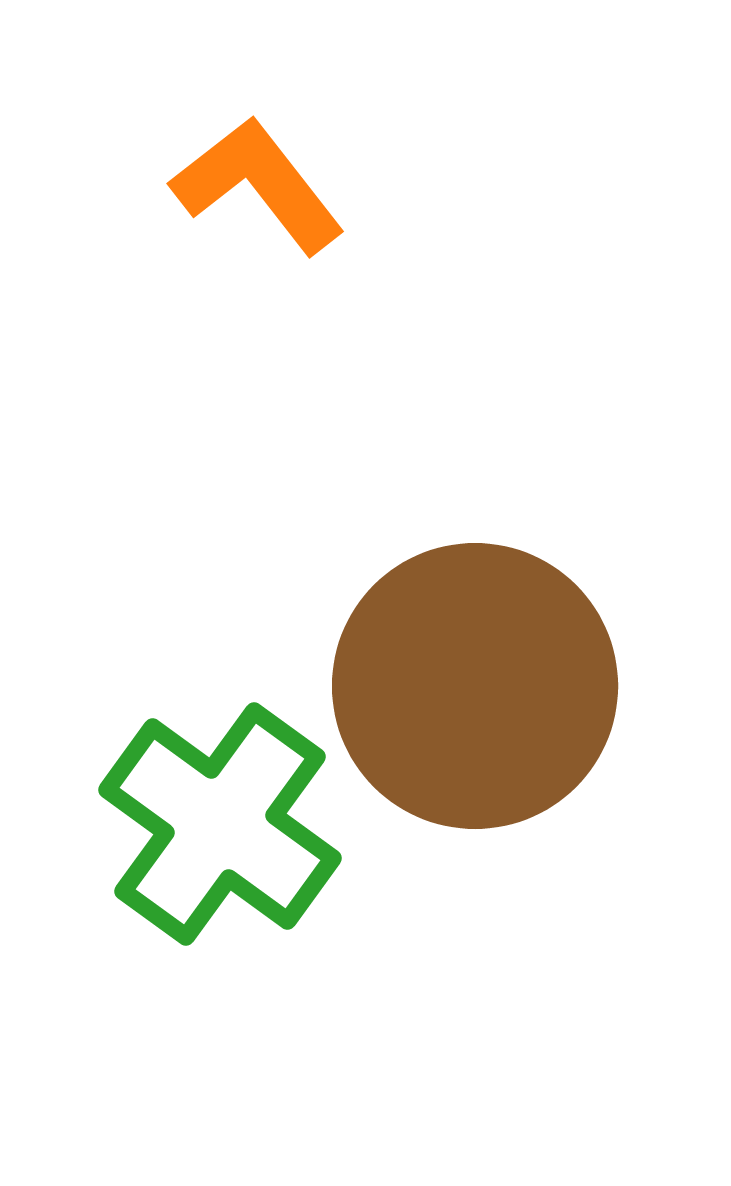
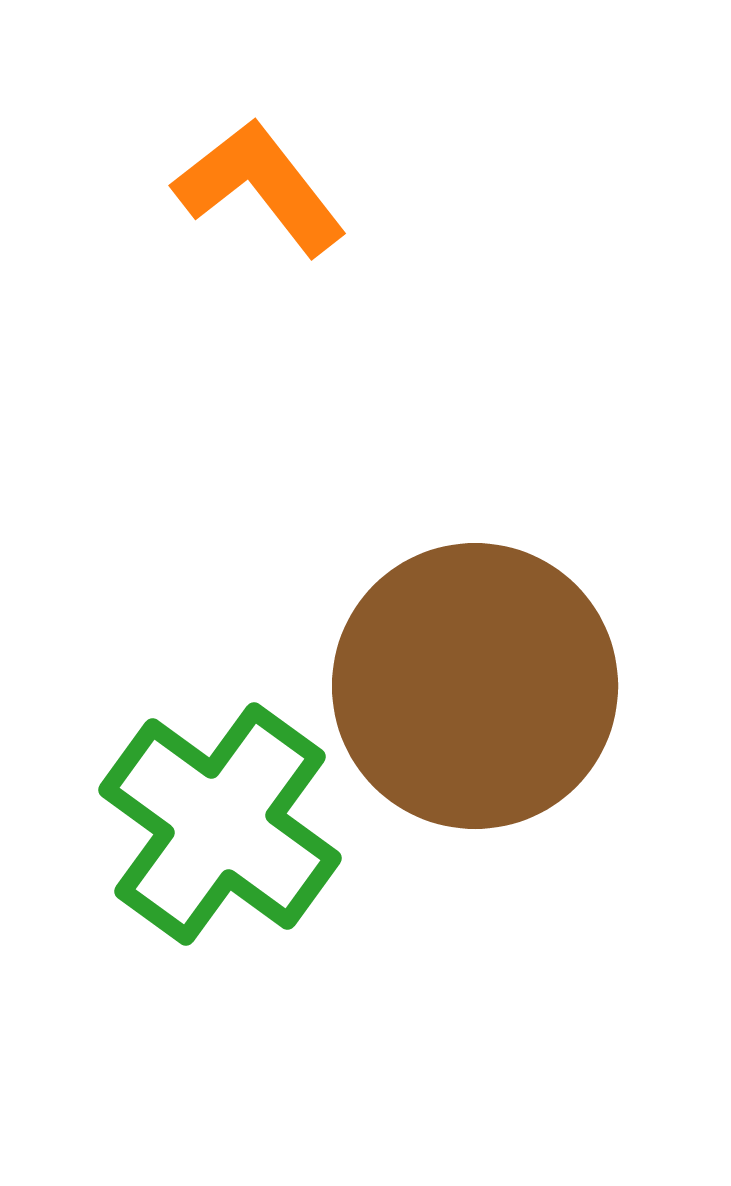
orange L-shape: moved 2 px right, 2 px down
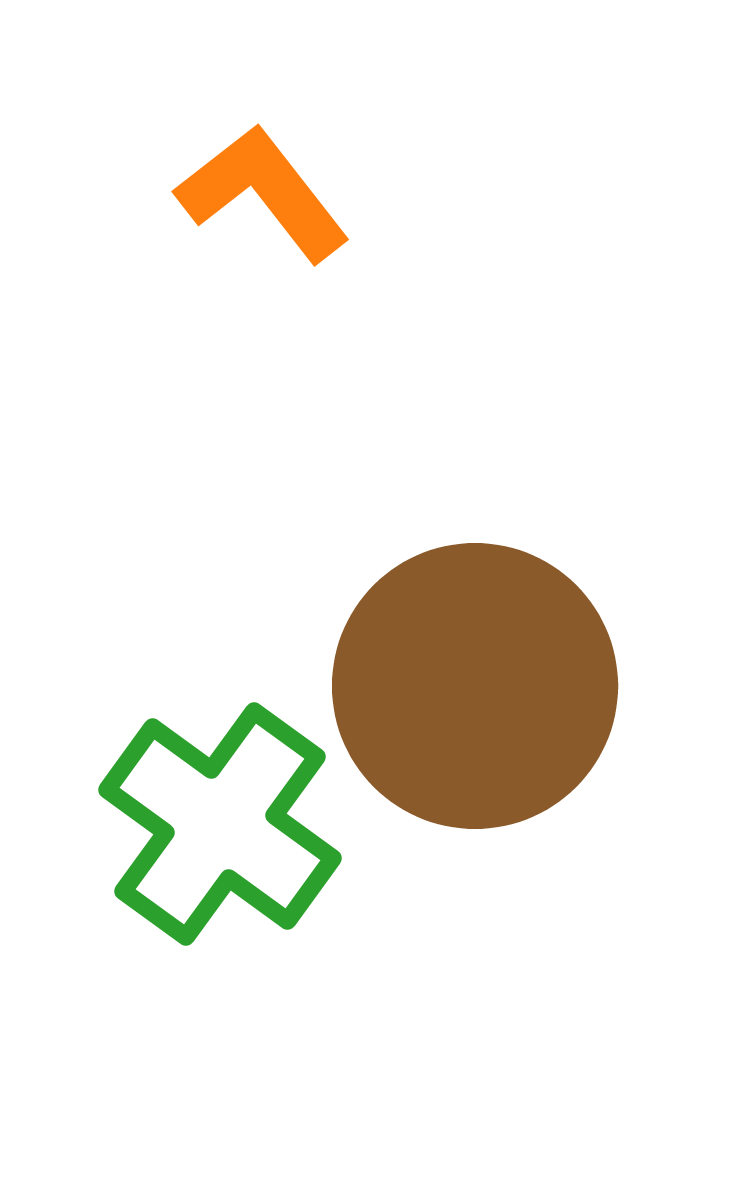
orange L-shape: moved 3 px right, 6 px down
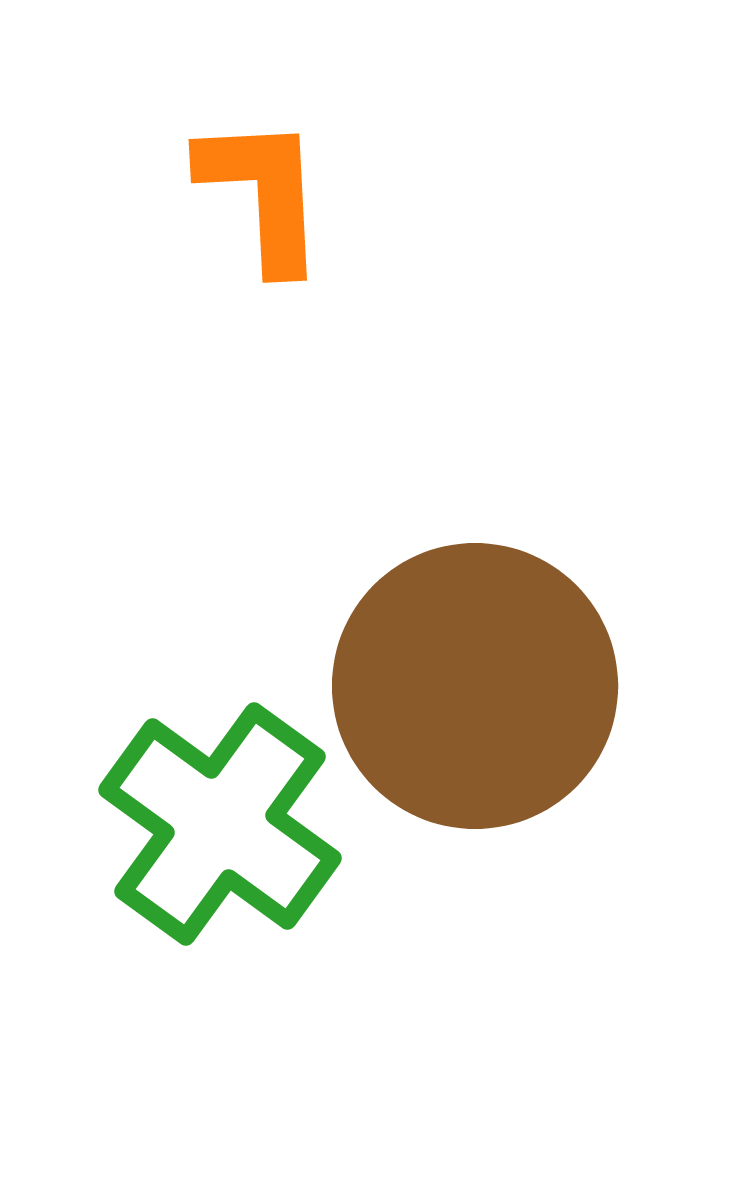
orange L-shape: rotated 35 degrees clockwise
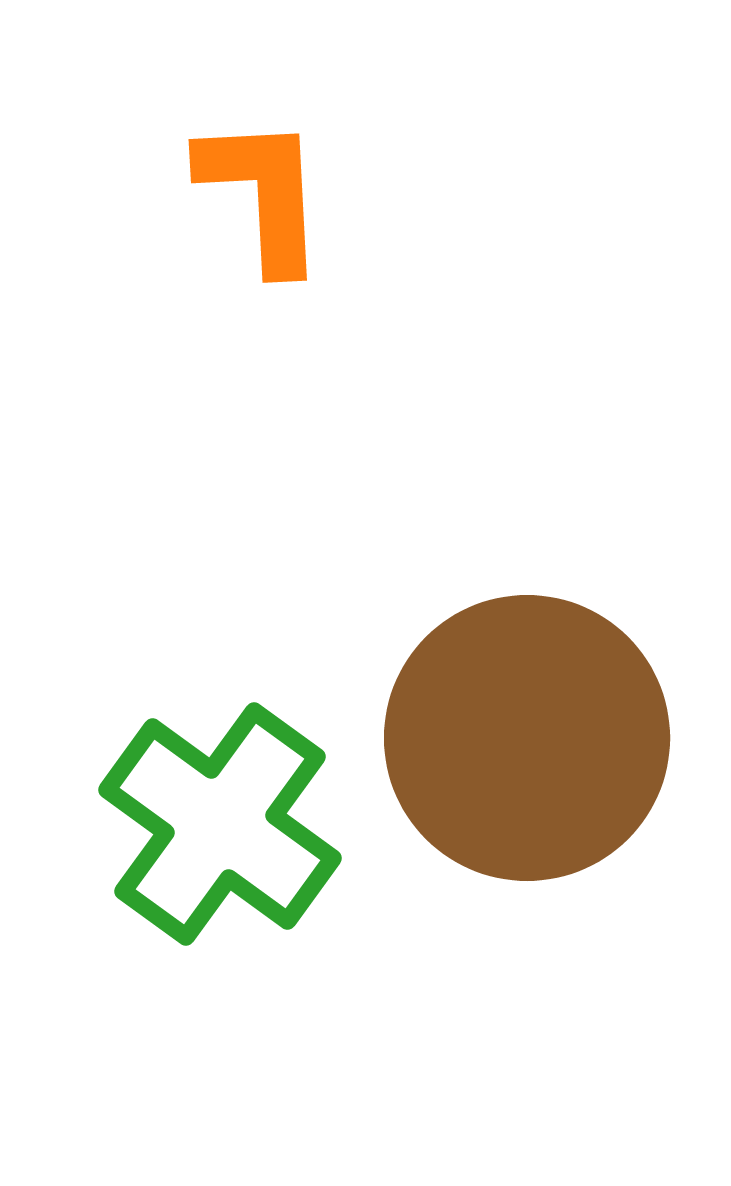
brown circle: moved 52 px right, 52 px down
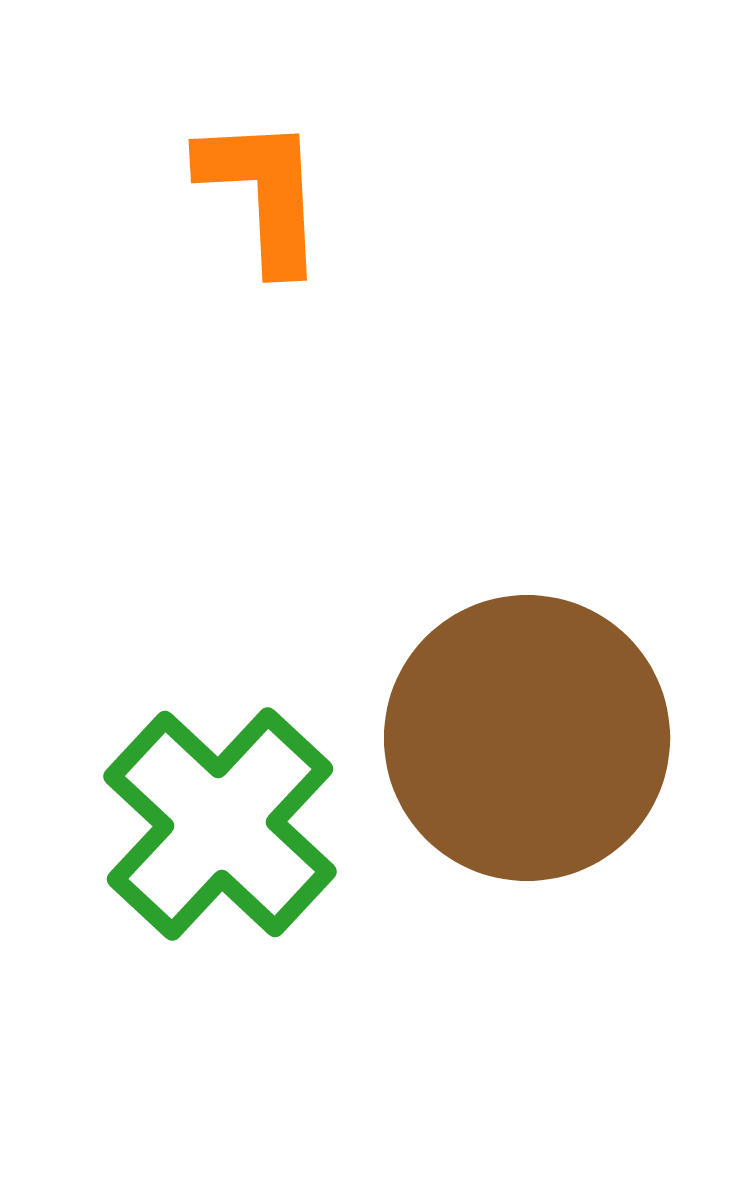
green cross: rotated 7 degrees clockwise
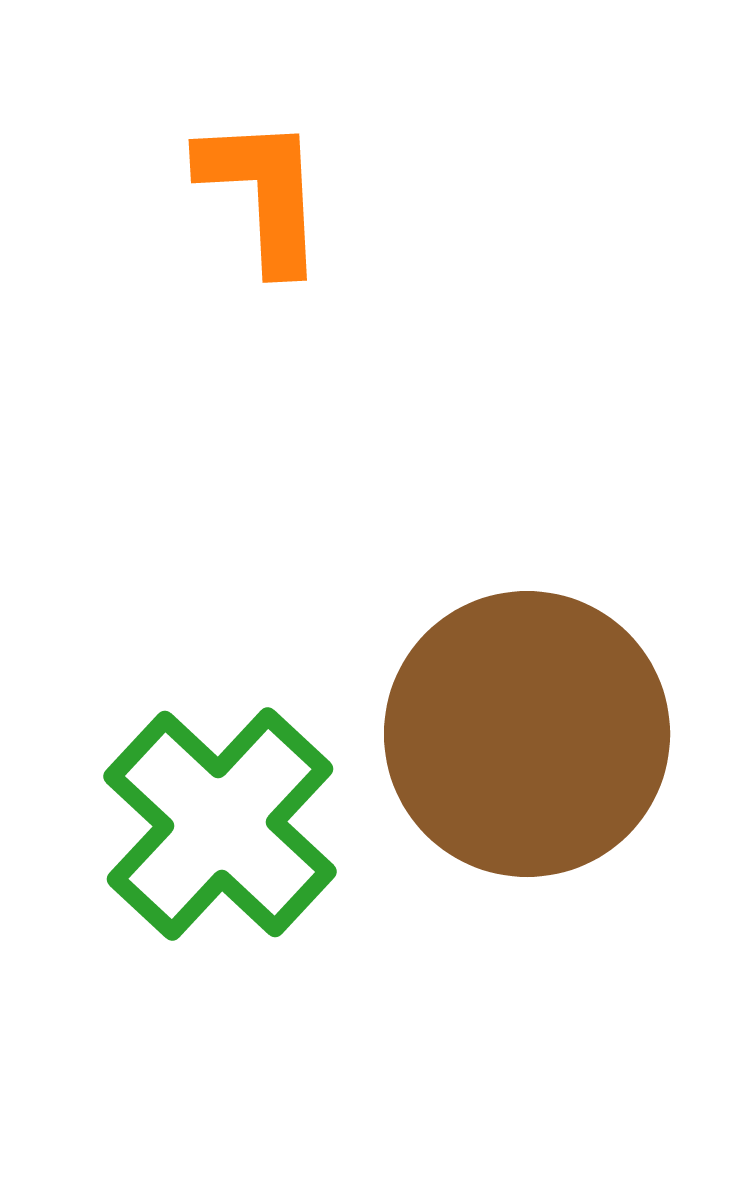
brown circle: moved 4 px up
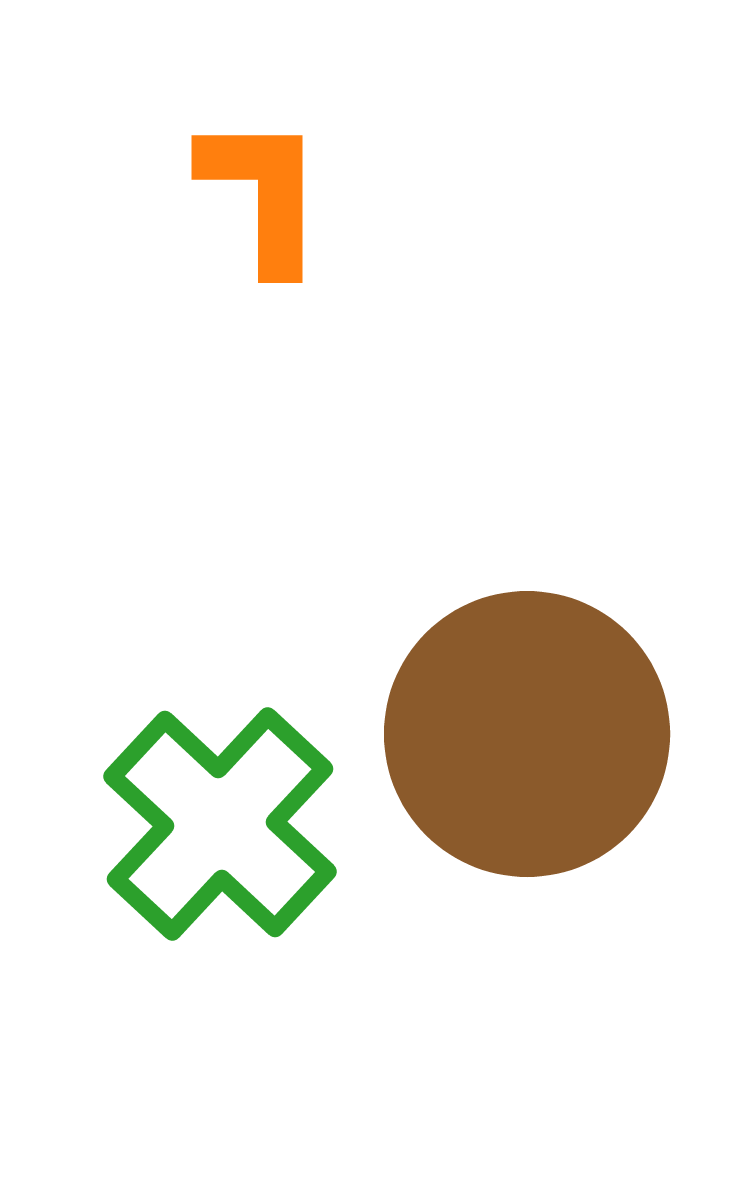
orange L-shape: rotated 3 degrees clockwise
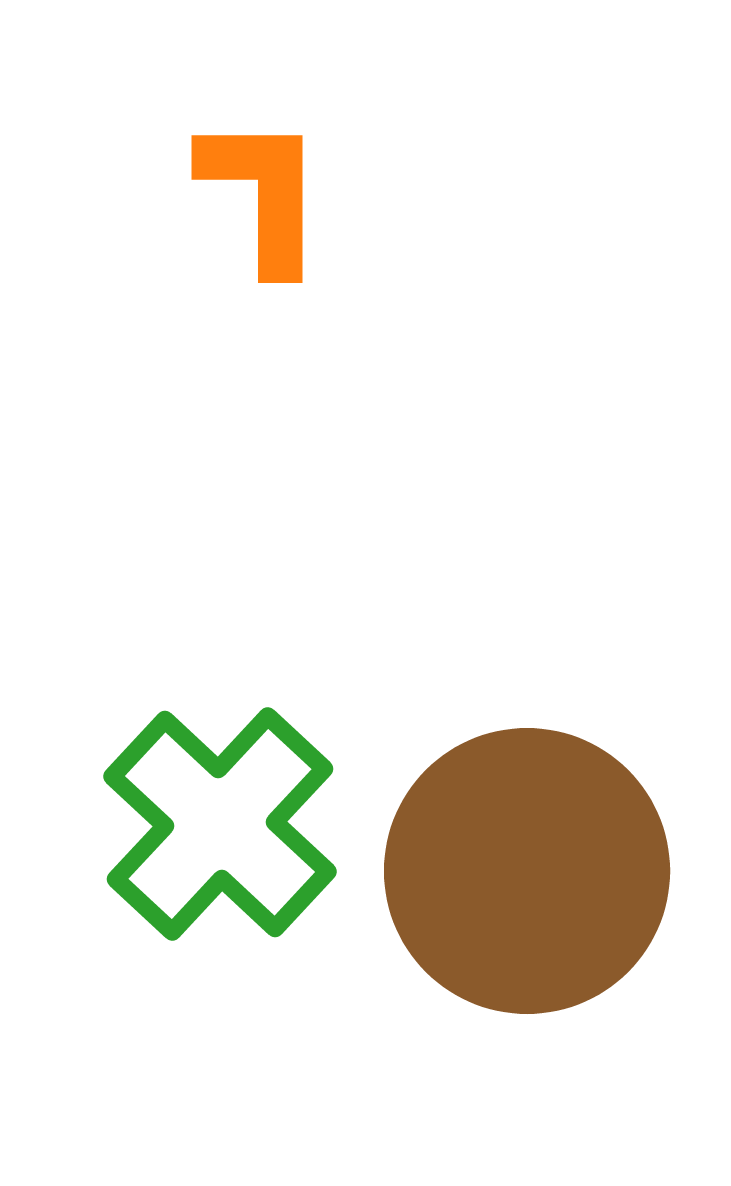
brown circle: moved 137 px down
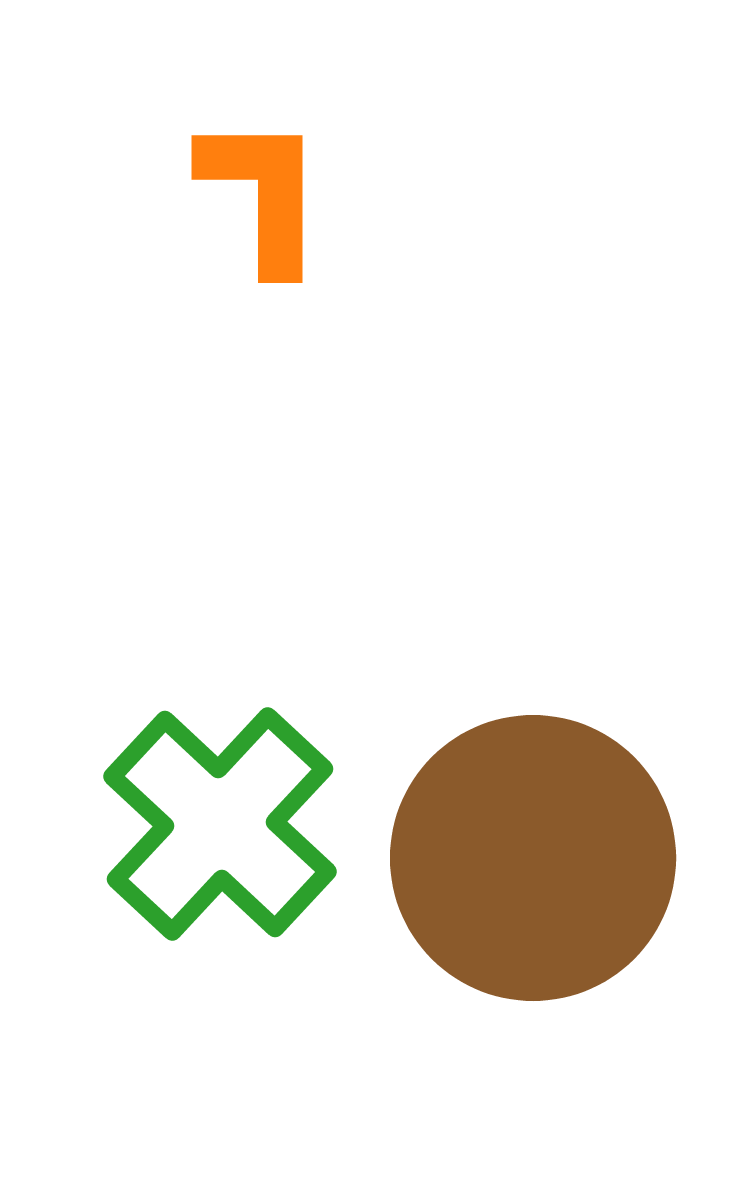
brown circle: moved 6 px right, 13 px up
